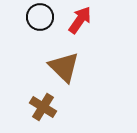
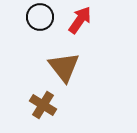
brown triangle: rotated 8 degrees clockwise
brown cross: moved 2 px up
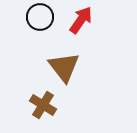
red arrow: moved 1 px right
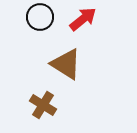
red arrow: moved 2 px right, 1 px up; rotated 16 degrees clockwise
brown triangle: moved 2 px right, 3 px up; rotated 20 degrees counterclockwise
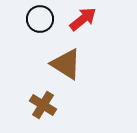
black circle: moved 2 px down
